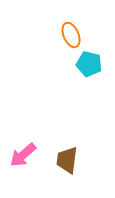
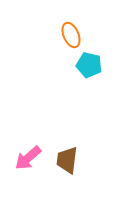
cyan pentagon: moved 1 px down
pink arrow: moved 5 px right, 3 px down
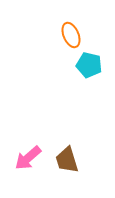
brown trapezoid: rotated 24 degrees counterclockwise
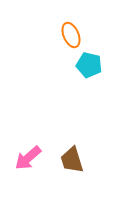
brown trapezoid: moved 5 px right
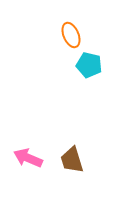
pink arrow: rotated 64 degrees clockwise
